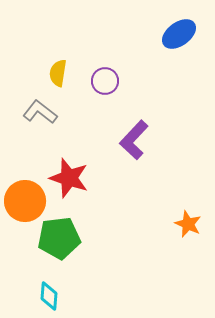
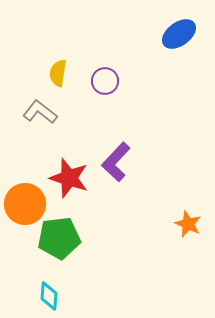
purple L-shape: moved 18 px left, 22 px down
orange circle: moved 3 px down
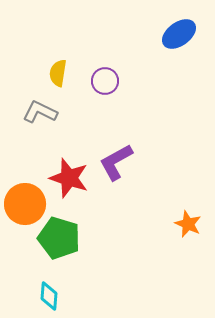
gray L-shape: rotated 12 degrees counterclockwise
purple L-shape: rotated 18 degrees clockwise
green pentagon: rotated 24 degrees clockwise
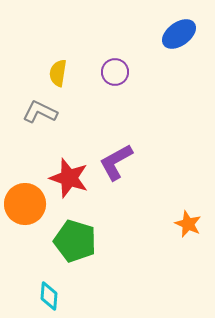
purple circle: moved 10 px right, 9 px up
green pentagon: moved 16 px right, 3 px down
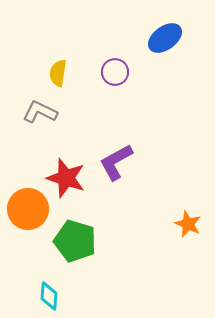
blue ellipse: moved 14 px left, 4 px down
red star: moved 3 px left
orange circle: moved 3 px right, 5 px down
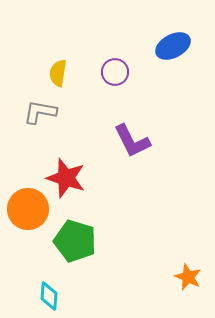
blue ellipse: moved 8 px right, 8 px down; rotated 8 degrees clockwise
gray L-shape: rotated 16 degrees counterclockwise
purple L-shape: moved 16 px right, 21 px up; rotated 87 degrees counterclockwise
orange star: moved 53 px down
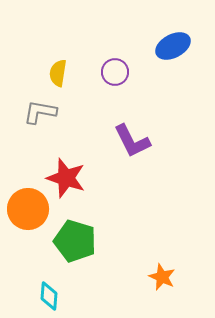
orange star: moved 26 px left
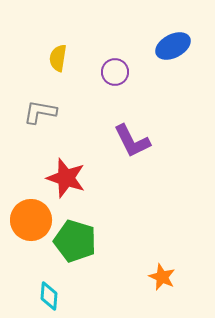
yellow semicircle: moved 15 px up
orange circle: moved 3 px right, 11 px down
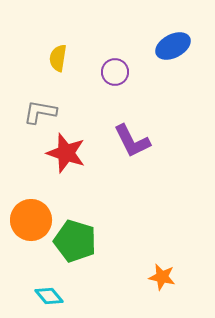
red star: moved 25 px up
orange star: rotated 12 degrees counterclockwise
cyan diamond: rotated 44 degrees counterclockwise
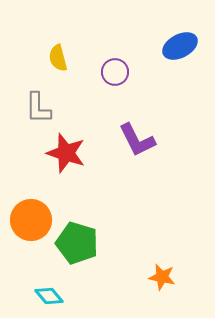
blue ellipse: moved 7 px right
yellow semicircle: rotated 24 degrees counterclockwise
gray L-shape: moved 2 px left, 4 px up; rotated 100 degrees counterclockwise
purple L-shape: moved 5 px right, 1 px up
green pentagon: moved 2 px right, 2 px down
